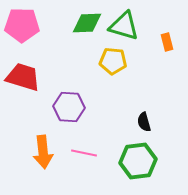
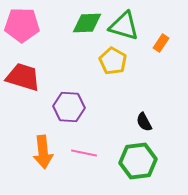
orange rectangle: moved 6 px left, 1 px down; rotated 48 degrees clockwise
yellow pentagon: rotated 24 degrees clockwise
black semicircle: rotated 12 degrees counterclockwise
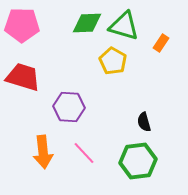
black semicircle: rotated 12 degrees clockwise
pink line: rotated 35 degrees clockwise
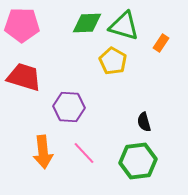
red trapezoid: moved 1 px right
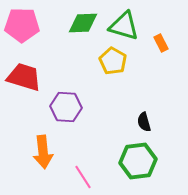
green diamond: moved 4 px left
orange rectangle: rotated 60 degrees counterclockwise
purple hexagon: moved 3 px left
pink line: moved 1 px left, 24 px down; rotated 10 degrees clockwise
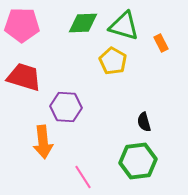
orange arrow: moved 10 px up
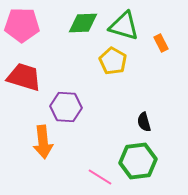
pink line: moved 17 px right; rotated 25 degrees counterclockwise
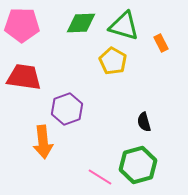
green diamond: moved 2 px left
red trapezoid: rotated 9 degrees counterclockwise
purple hexagon: moved 1 px right, 2 px down; rotated 24 degrees counterclockwise
green hexagon: moved 4 px down; rotated 9 degrees counterclockwise
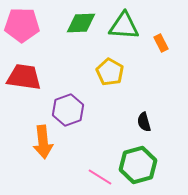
green triangle: rotated 12 degrees counterclockwise
yellow pentagon: moved 3 px left, 11 px down
purple hexagon: moved 1 px right, 1 px down
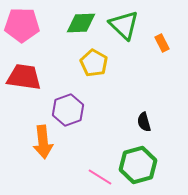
green triangle: moved 1 px up; rotated 40 degrees clockwise
orange rectangle: moved 1 px right
yellow pentagon: moved 16 px left, 9 px up
